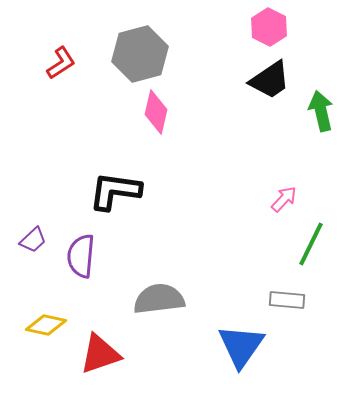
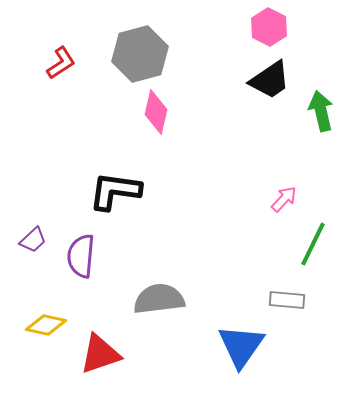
green line: moved 2 px right
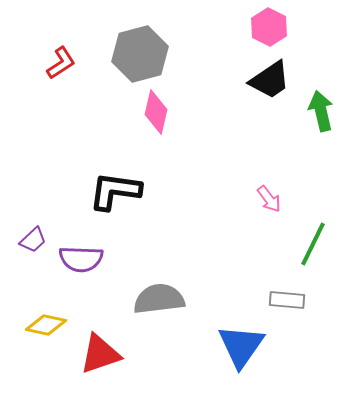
pink arrow: moved 15 px left; rotated 100 degrees clockwise
purple semicircle: moved 3 px down; rotated 93 degrees counterclockwise
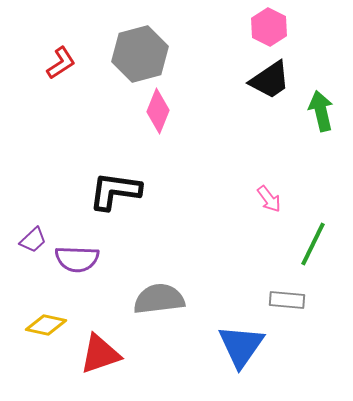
pink diamond: moved 2 px right, 1 px up; rotated 9 degrees clockwise
purple semicircle: moved 4 px left
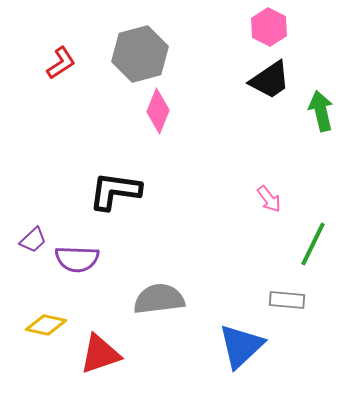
blue triangle: rotated 12 degrees clockwise
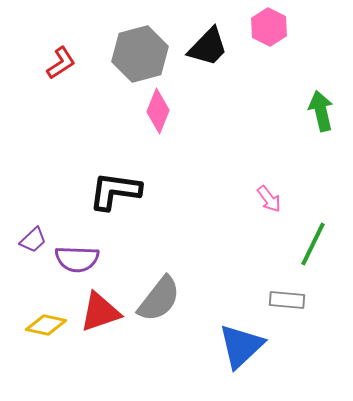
black trapezoid: moved 62 px left, 33 px up; rotated 12 degrees counterclockwise
gray semicircle: rotated 135 degrees clockwise
red triangle: moved 42 px up
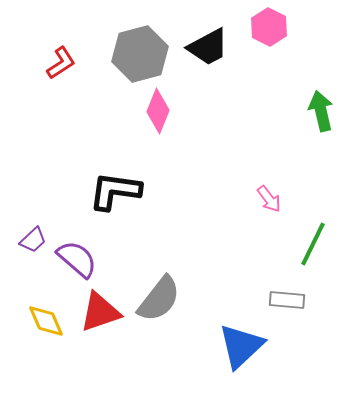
black trapezoid: rotated 18 degrees clockwise
purple semicircle: rotated 141 degrees counterclockwise
yellow diamond: moved 4 px up; rotated 54 degrees clockwise
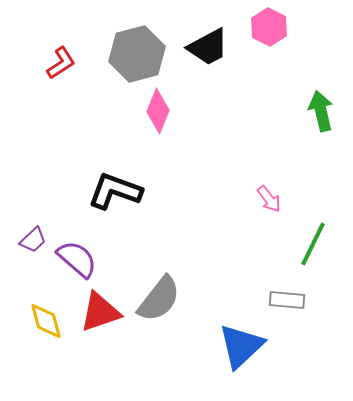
gray hexagon: moved 3 px left
black L-shape: rotated 12 degrees clockwise
yellow diamond: rotated 9 degrees clockwise
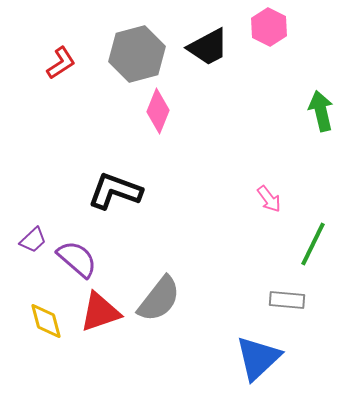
blue triangle: moved 17 px right, 12 px down
